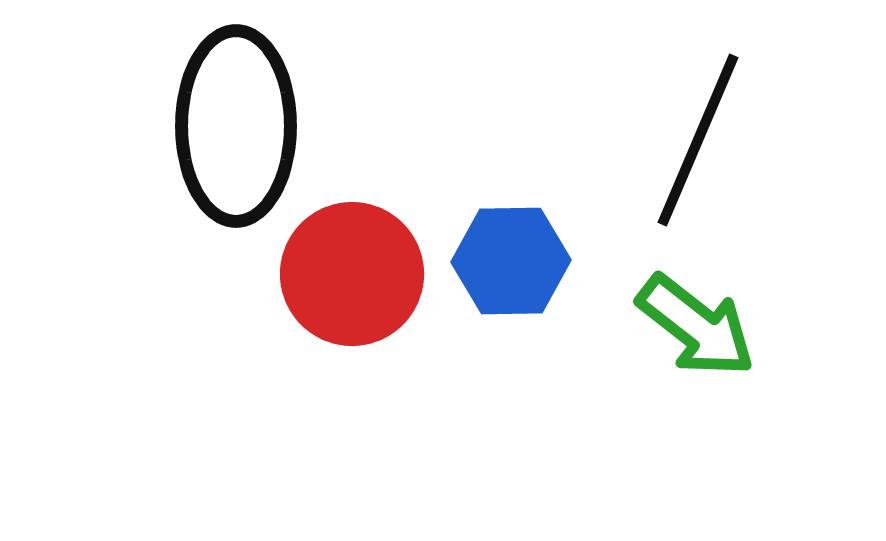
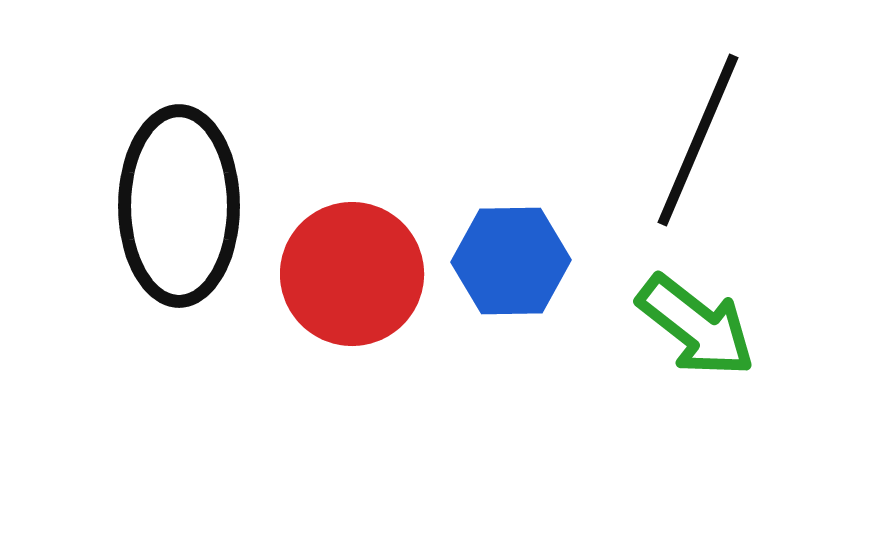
black ellipse: moved 57 px left, 80 px down
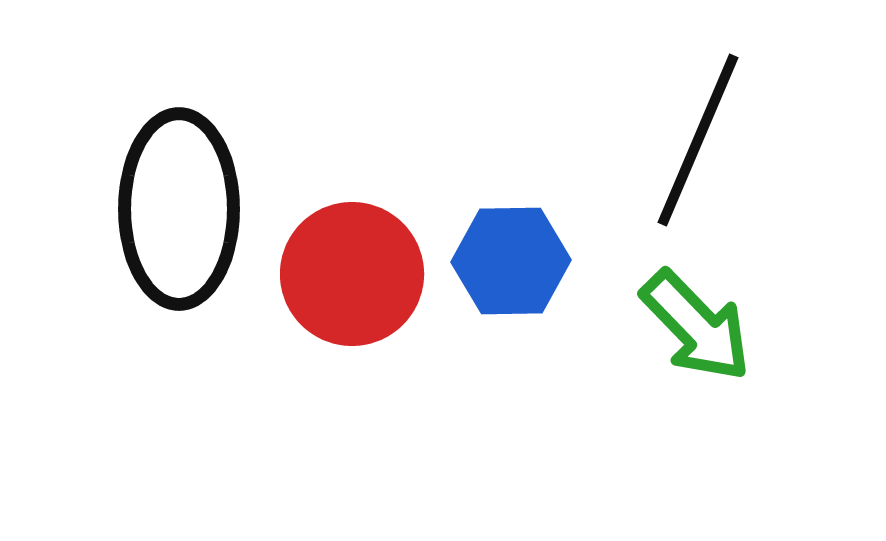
black ellipse: moved 3 px down
green arrow: rotated 8 degrees clockwise
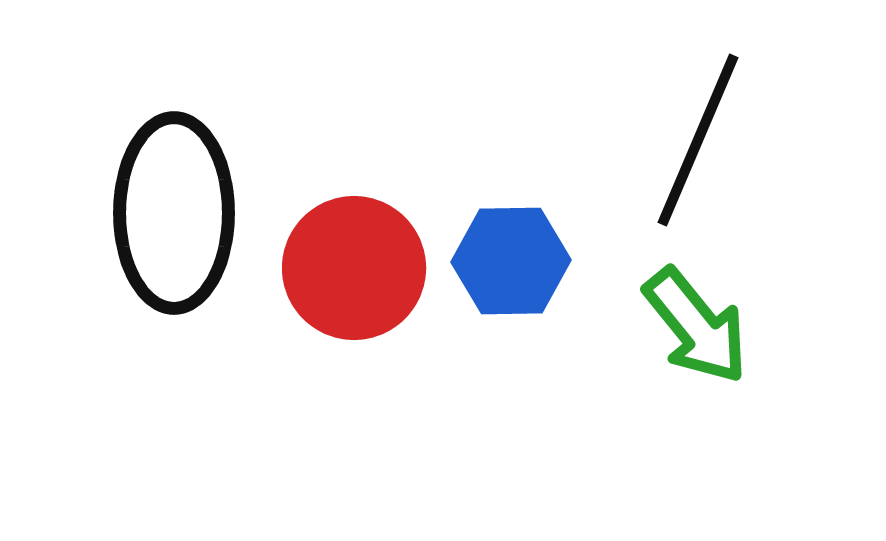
black ellipse: moved 5 px left, 4 px down
red circle: moved 2 px right, 6 px up
green arrow: rotated 5 degrees clockwise
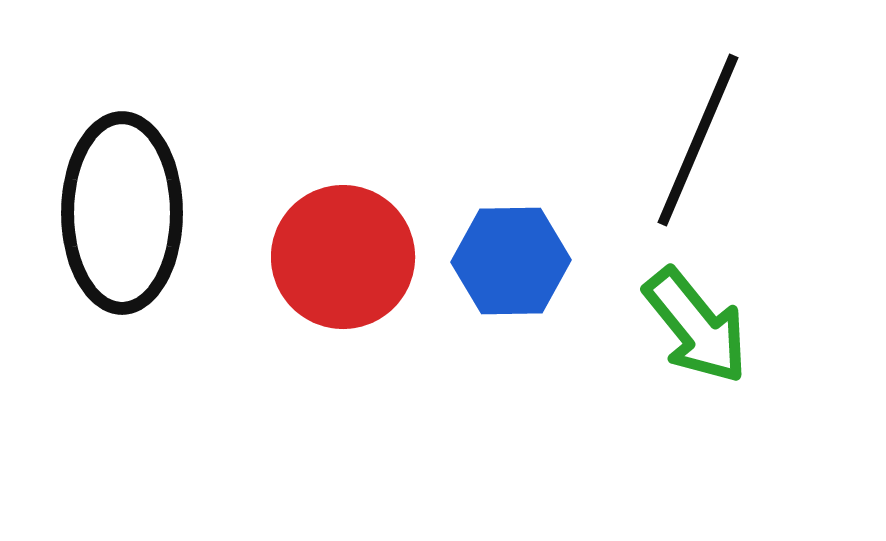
black ellipse: moved 52 px left
red circle: moved 11 px left, 11 px up
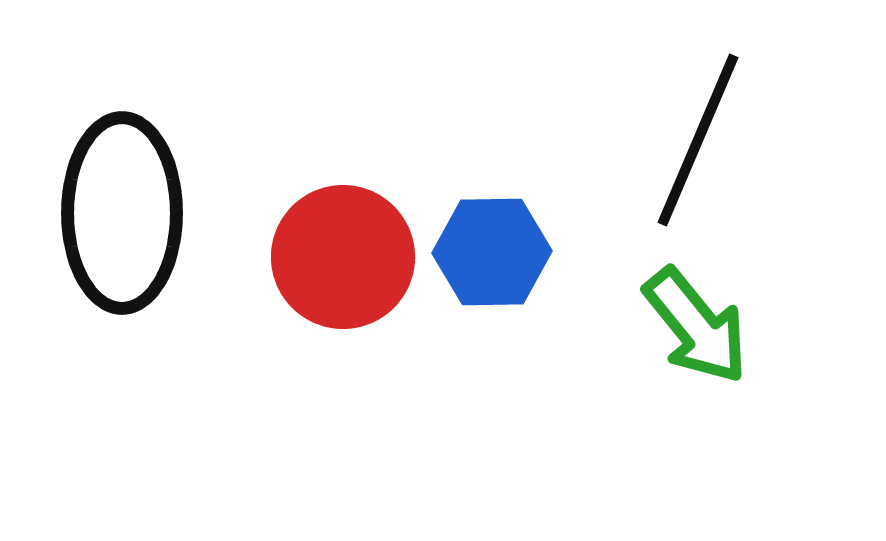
blue hexagon: moved 19 px left, 9 px up
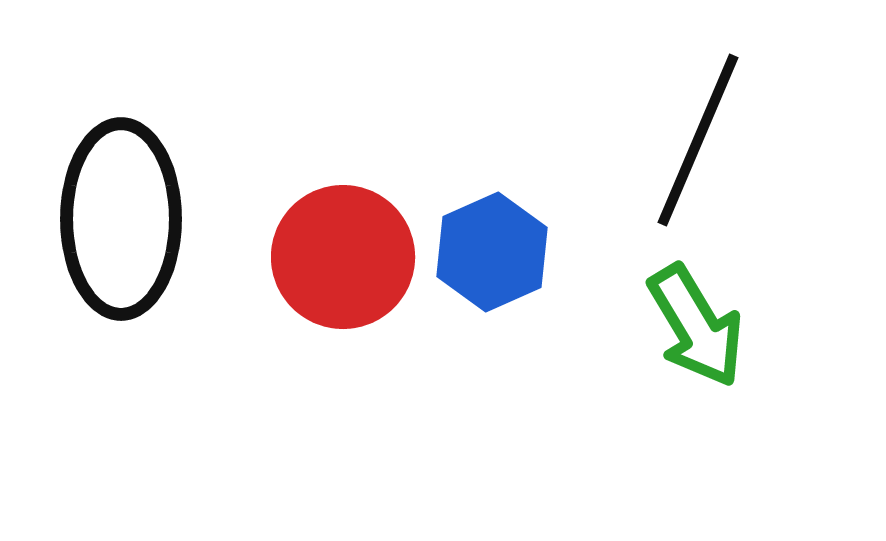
black ellipse: moved 1 px left, 6 px down
blue hexagon: rotated 23 degrees counterclockwise
green arrow: rotated 8 degrees clockwise
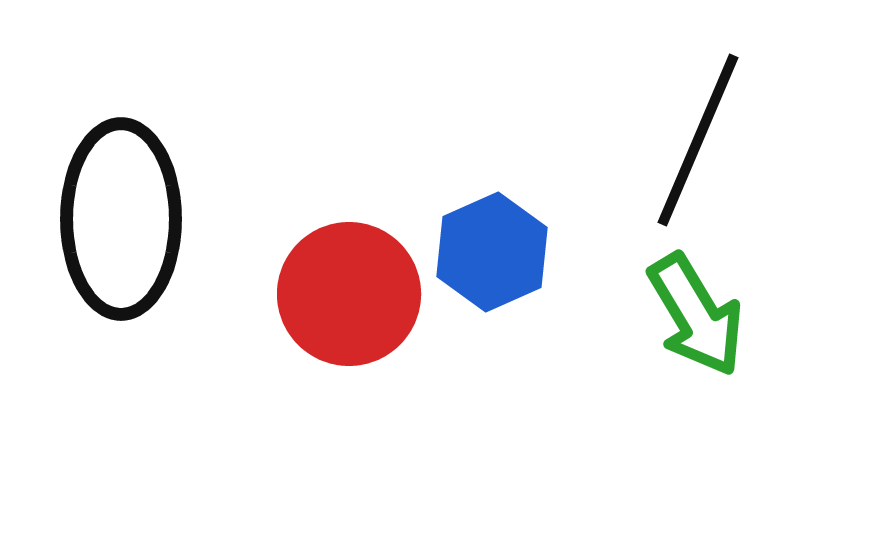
red circle: moved 6 px right, 37 px down
green arrow: moved 11 px up
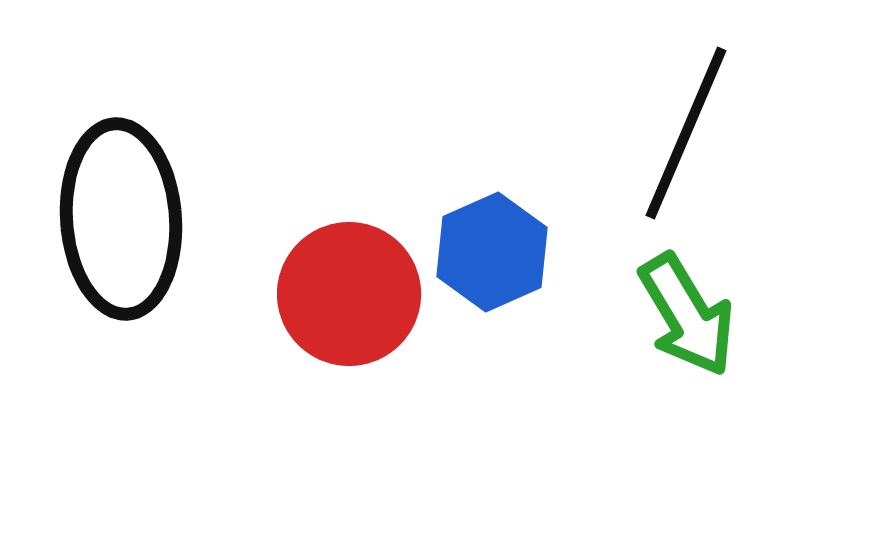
black line: moved 12 px left, 7 px up
black ellipse: rotated 4 degrees counterclockwise
green arrow: moved 9 px left
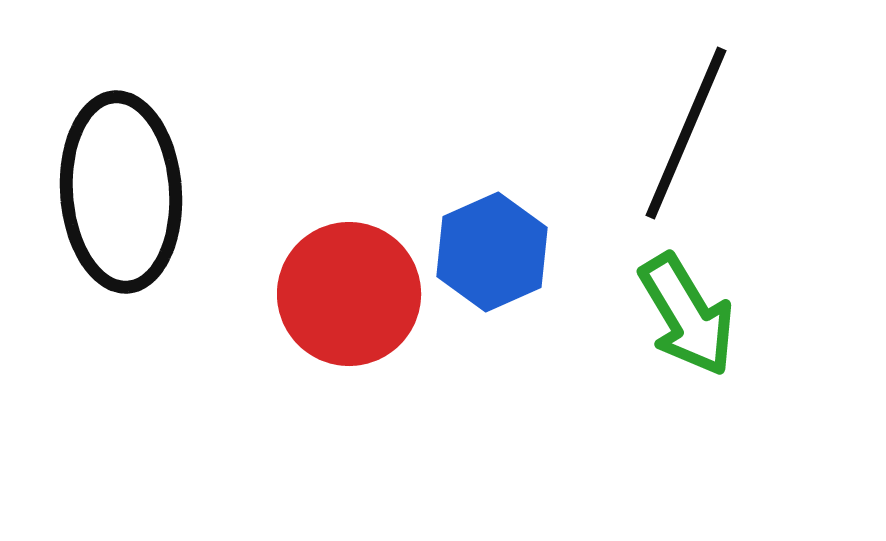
black ellipse: moved 27 px up
